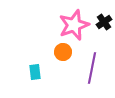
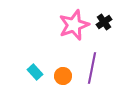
orange circle: moved 24 px down
cyan rectangle: rotated 35 degrees counterclockwise
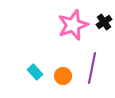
pink star: moved 1 px left
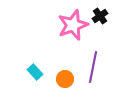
black cross: moved 4 px left, 6 px up
purple line: moved 1 px right, 1 px up
orange circle: moved 2 px right, 3 px down
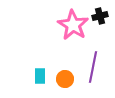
black cross: rotated 21 degrees clockwise
pink star: rotated 20 degrees counterclockwise
cyan rectangle: moved 5 px right, 4 px down; rotated 42 degrees clockwise
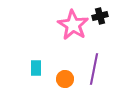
purple line: moved 1 px right, 2 px down
cyan rectangle: moved 4 px left, 8 px up
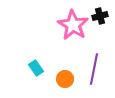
cyan rectangle: rotated 35 degrees counterclockwise
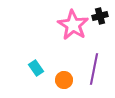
orange circle: moved 1 px left, 1 px down
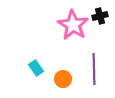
purple line: rotated 12 degrees counterclockwise
orange circle: moved 1 px left, 1 px up
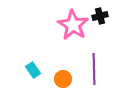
cyan rectangle: moved 3 px left, 2 px down
